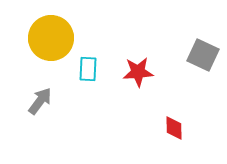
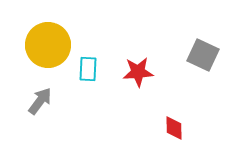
yellow circle: moved 3 px left, 7 px down
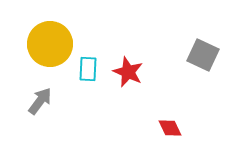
yellow circle: moved 2 px right, 1 px up
red star: moved 10 px left; rotated 28 degrees clockwise
red diamond: moved 4 px left; rotated 25 degrees counterclockwise
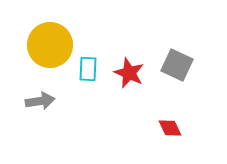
yellow circle: moved 1 px down
gray square: moved 26 px left, 10 px down
red star: moved 1 px right, 1 px down
gray arrow: rotated 44 degrees clockwise
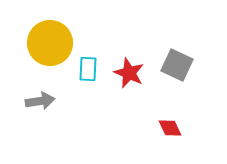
yellow circle: moved 2 px up
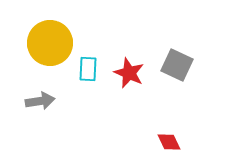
red diamond: moved 1 px left, 14 px down
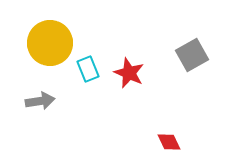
gray square: moved 15 px right, 10 px up; rotated 36 degrees clockwise
cyan rectangle: rotated 25 degrees counterclockwise
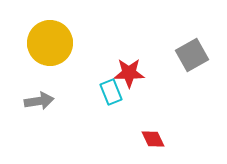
cyan rectangle: moved 23 px right, 23 px down
red star: rotated 24 degrees counterclockwise
gray arrow: moved 1 px left
red diamond: moved 16 px left, 3 px up
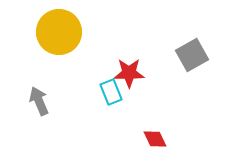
yellow circle: moved 9 px right, 11 px up
gray arrow: rotated 104 degrees counterclockwise
red diamond: moved 2 px right
